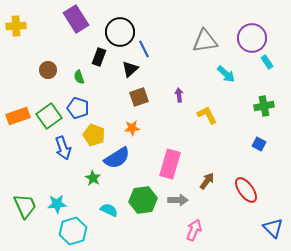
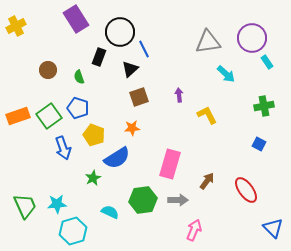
yellow cross: rotated 24 degrees counterclockwise
gray triangle: moved 3 px right, 1 px down
green star: rotated 14 degrees clockwise
cyan semicircle: moved 1 px right, 2 px down
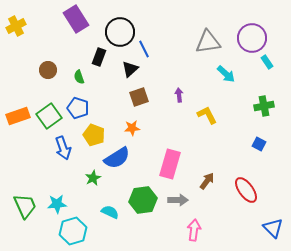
pink arrow: rotated 15 degrees counterclockwise
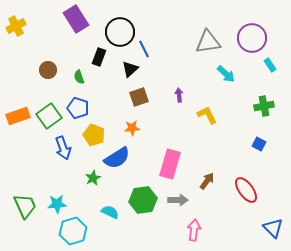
cyan rectangle: moved 3 px right, 3 px down
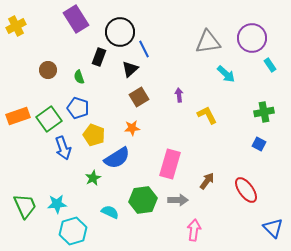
brown square: rotated 12 degrees counterclockwise
green cross: moved 6 px down
green square: moved 3 px down
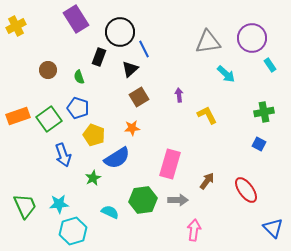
blue arrow: moved 7 px down
cyan star: moved 2 px right
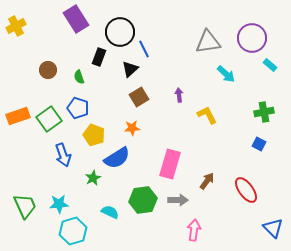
cyan rectangle: rotated 16 degrees counterclockwise
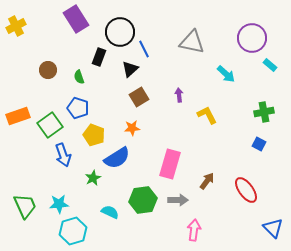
gray triangle: moved 16 px left; rotated 20 degrees clockwise
green square: moved 1 px right, 6 px down
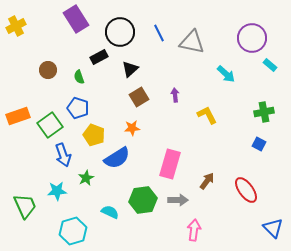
blue line: moved 15 px right, 16 px up
black rectangle: rotated 42 degrees clockwise
purple arrow: moved 4 px left
green star: moved 7 px left
cyan star: moved 2 px left, 13 px up
